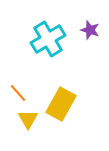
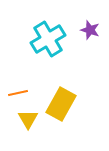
orange line: rotated 60 degrees counterclockwise
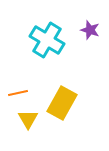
cyan cross: moved 1 px left, 1 px down; rotated 28 degrees counterclockwise
yellow rectangle: moved 1 px right, 1 px up
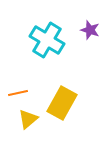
yellow triangle: rotated 20 degrees clockwise
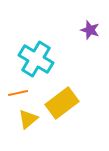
cyan cross: moved 11 px left, 19 px down
yellow rectangle: rotated 24 degrees clockwise
